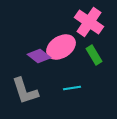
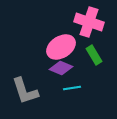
pink cross: rotated 16 degrees counterclockwise
purple diamond: moved 22 px right, 12 px down; rotated 15 degrees counterclockwise
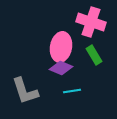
pink cross: moved 2 px right
pink ellipse: rotated 48 degrees counterclockwise
cyan line: moved 3 px down
